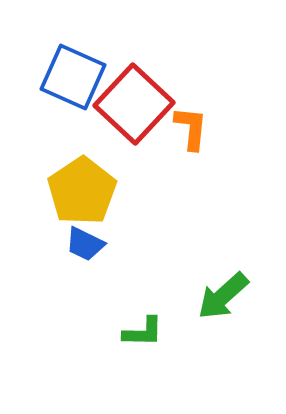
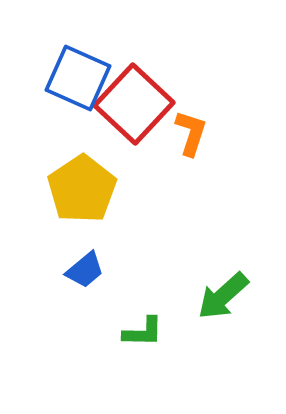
blue square: moved 5 px right, 1 px down
orange L-shape: moved 5 px down; rotated 12 degrees clockwise
yellow pentagon: moved 2 px up
blue trapezoid: moved 26 px down; rotated 66 degrees counterclockwise
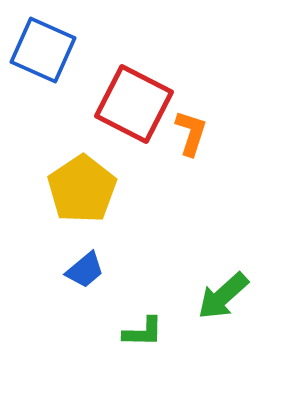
blue square: moved 35 px left, 28 px up
red square: rotated 16 degrees counterclockwise
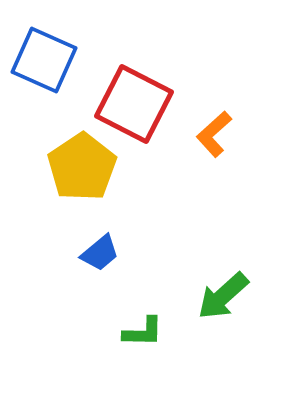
blue square: moved 1 px right, 10 px down
orange L-shape: moved 23 px right, 1 px down; rotated 150 degrees counterclockwise
yellow pentagon: moved 22 px up
blue trapezoid: moved 15 px right, 17 px up
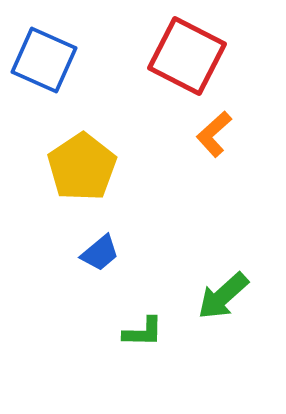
red square: moved 53 px right, 48 px up
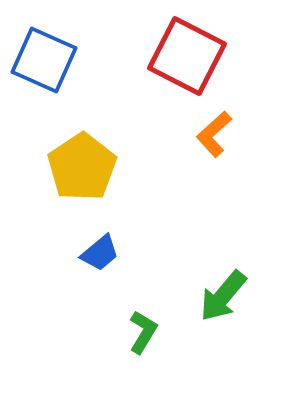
green arrow: rotated 8 degrees counterclockwise
green L-shape: rotated 60 degrees counterclockwise
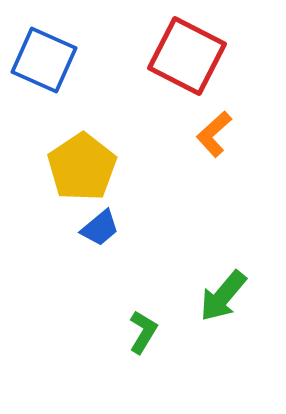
blue trapezoid: moved 25 px up
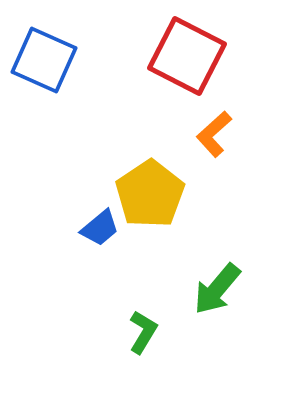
yellow pentagon: moved 68 px right, 27 px down
green arrow: moved 6 px left, 7 px up
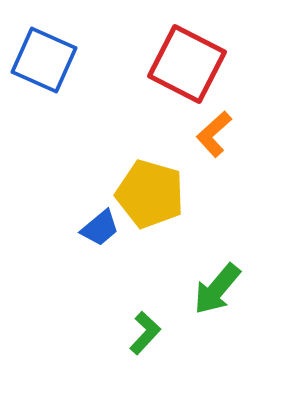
red square: moved 8 px down
yellow pentagon: rotated 22 degrees counterclockwise
green L-shape: moved 2 px right, 1 px down; rotated 12 degrees clockwise
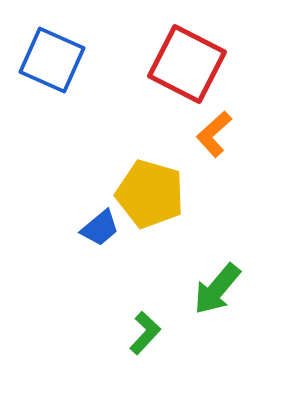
blue square: moved 8 px right
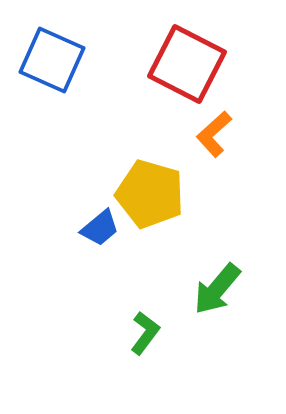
green L-shape: rotated 6 degrees counterclockwise
